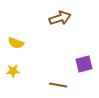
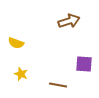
brown arrow: moved 9 px right, 3 px down
purple square: rotated 18 degrees clockwise
yellow star: moved 8 px right, 3 px down; rotated 24 degrees clockwise
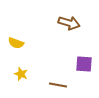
brown arrow: moved 2 px down; rotated 35 degrees clockwise
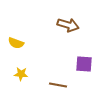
brown arrow: moved 1 px left, 2 px down
yellow star: rotated 16 degrees counterclockwise
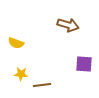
brown line: moved 16 px left; rotated 18 degrees counterclockwise
